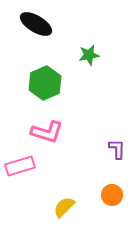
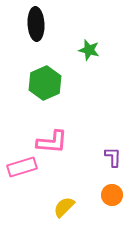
black ellipse: rotated 56 degrees clockwise
green star: moved 5 px up; rotated 25 degrees clockwise
pink L-shape: moved 5 px right, 10 px down; rotated 12 degrees counterclockwise
purple L-shape: moved 4 px left, 8 px down
pink rectangle: moved 2 px right, 1 px down
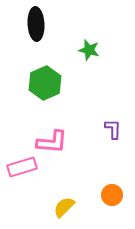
purple L-shape: moved 28 px up
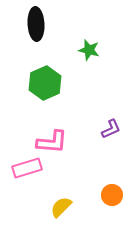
purple L-shape: moved 2 px left; rotated 65 degrees clockwise
pink rectangle: moved 5 px right, 1 px down
yellow semicircle: moved 3 px left
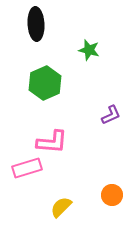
purple L-shape: moved 14 px up
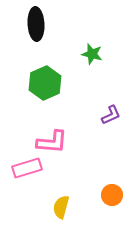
green star: moved 3 px right, 4 px down
yellow semicircle: rotated 30 degrees counterclockwise
